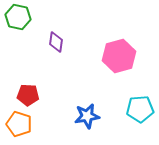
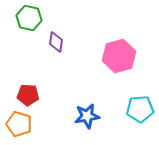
green hexagon: moved 11 px right, 1 px down
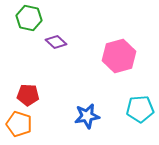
purple diamond: rotated 55 degrees counterclockwise
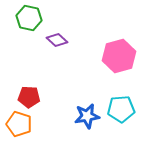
purple diamond: moved 1 px right, 2 px up
red pentagon: moved 1 px right, 2 px down
cyan pentagon: moved 19 px left
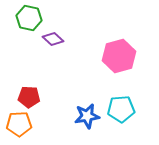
purple diamond: moved 4 px left, 1 px up
orange pentagon: rotated 20 degrees counterclockwise
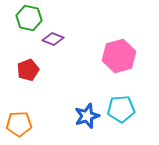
purple diamond: rotated 20 degrees counterclockwise
red pentagon: moved 1 px left, 27 px up; rotated 25 degrees counterclockwise
blue star: rotated 10 degrees counterclockwise
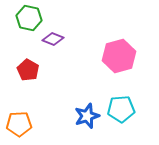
red pentagon: rotated 20 degrees counterclockwise
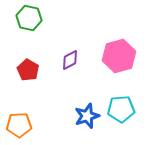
purple diamond: moved 17 px right, 21 px down; rotated 50 degrees counterclockwise
orange pentagon: moved 1 px down
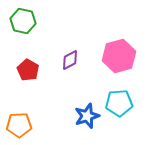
green hexagon: moved 6 px left, 3 px down
cyan pentagon: moved 2 px left, 6 px up
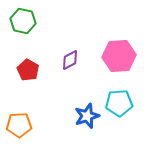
pink hexagon: rotated 12 degrees clockwise
